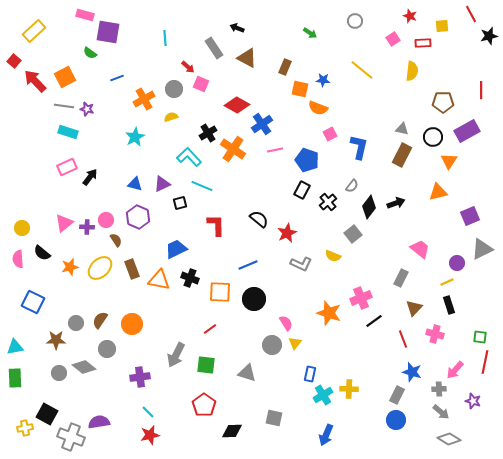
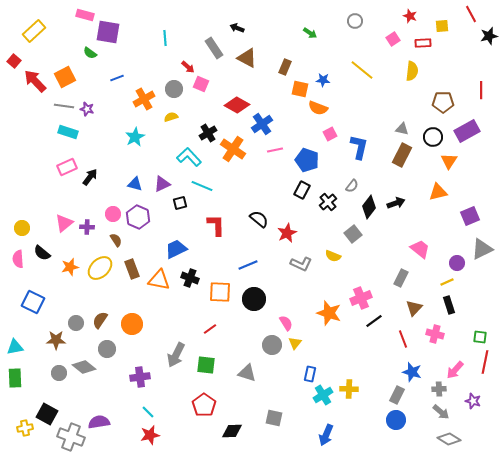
pink circle at (106, 220): moved 7 px right, 6 px up
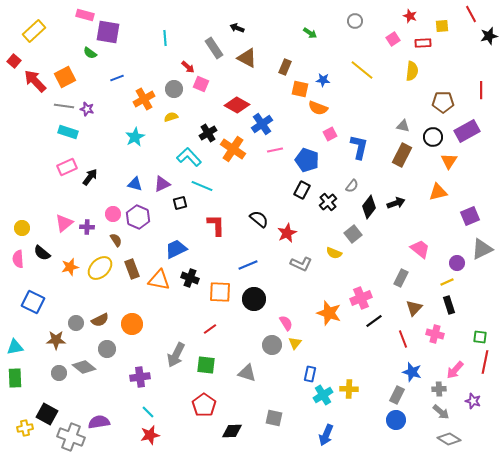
gray triangle at (402, 129): moved 1 px right, 3 px up
yellow semicircle at (333, 256): moved 1 px right, 3 px up
brown semicircle at (100, 320): rotated 150 degrees counterclockwise
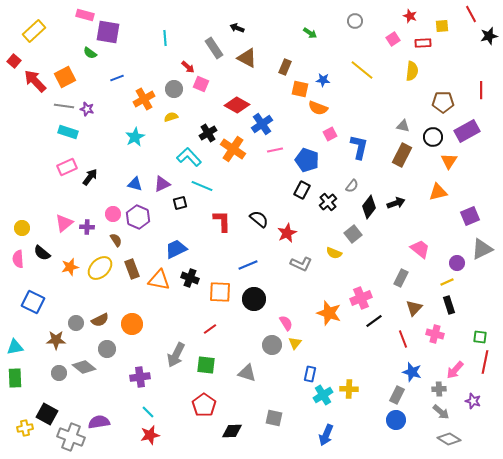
red L-shape at (216, 225): moved 6 px right, 4 px up
